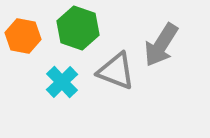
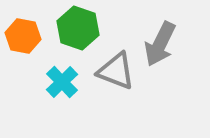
gray arrow: moved 1 px left, 1 px up; rotated 6 degrees counterclockwise
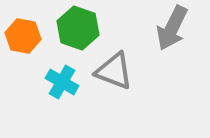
gray arrow: moved 12 px right, 16 px up
gray triangle: moved 2 px left
cyan cross: rotated 16 degrees counterclockwise
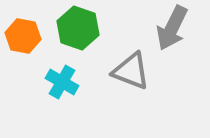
gray triangle: moved 17 px right
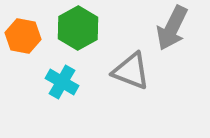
green hexagon: rotated 12 degrees clockwise
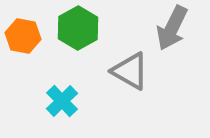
gray triangle: moved 1 px left; rotated 9 degrees clockwise
cyan cross: moved 19 px down; rotated 16 degrees clockwise
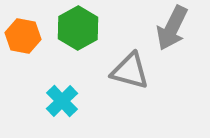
gray triangle: rotated 15 degrees counterclockwise
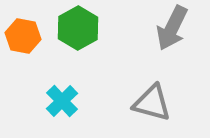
gray triangle: moved 22 px right, 32 px down
